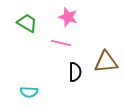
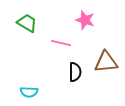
pink star: moved 17 px right, 3 px down
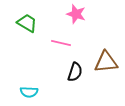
pink star: moved 9 px left, 6 px up
black semicircle: rotated 18 degrees clockwise
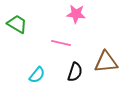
pink star: rotated 12 degrees counterclockwise
green trapezoid: moved 10 px left, 1 px down
cyan semicircle: moved 8 px right, 17 px up; rotated 54 degrees counterclockwise
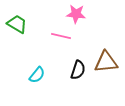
pink line: moved 7 px up
black semicircle: moved 3 px right, 2 px up
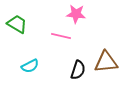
cyan semicircle: moved 7 px left, 9 px up; rotated 24 degrees clockwise
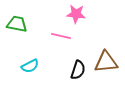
green trapezoid: rotated 20 degrees counterclockwise
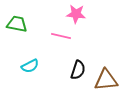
brown triangle: moved 18 px down
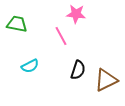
pink line: rotated 48 degrees clockwise
brown triangle: rotated 20 degrees counterclockwise
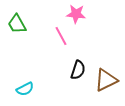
green trapezoid: rotated 130 degrees counterclockwise
cyan semicircle: moved 5 px left, 23 px down
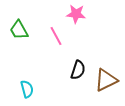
green trapezoid: moved 2 px right, 6 px down
pink line: moved 5 px left
cyan semicircle: moved 2 px right; rotated 78 degrees counterclockwise
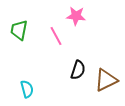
pink star: moved 2 px down
green trapezoid: rotated 40 degrees clockwise
